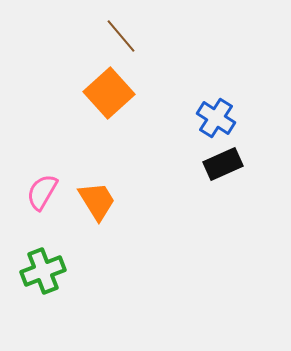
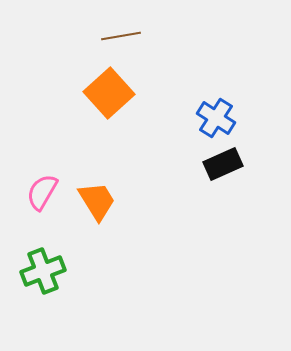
brown line: rotated 60 degrees counterclockwise
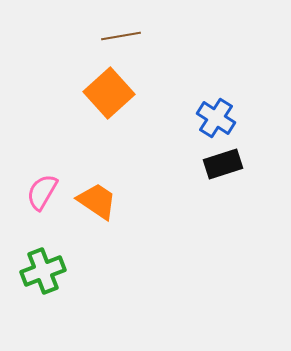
black rectangle: rotated 6 degrees clockwise
orange trapezoid: rotated 24 degrees counterclockwise
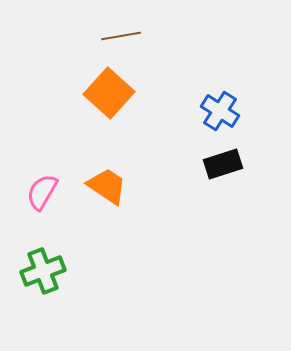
orange square: rotated 6 degrees counterclockwise
blue cross: moved 4 px right, 7 px up
orange trapezoid: moved 10 px right, 15 px up
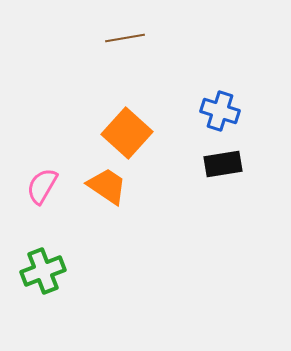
brown line: moved 4 px right, 2 px down
orange square: moved 18 px right, 40 px down
blue cross: rotated 15 degrees counterclockwise
black rectangle: rotated 9 degrees clockwise
pink semicircle: moved 6 px up
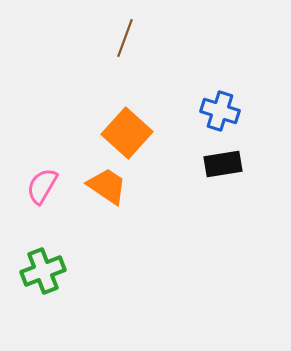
brown line: rotated 60 degrees counterclockwise
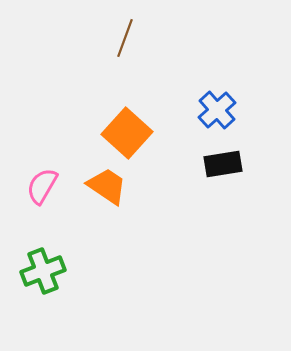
blue cross: moved 3 px left, 1 px up; rotated 30 degrees clockwise
